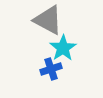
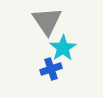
gray triangle: moved 1 px left, 1 px down; rotated 28 degrees clockwise
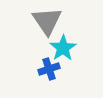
blue cross: moved 2 px left
